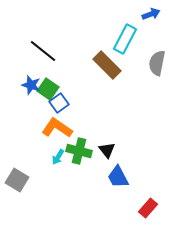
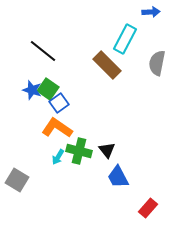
blue arrow: moved 2 px up; rotated 18 degrees clockwise
blue star: moved 1 px right, 5 px down
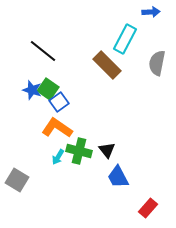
blue square: moved 1 px up
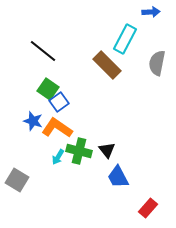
blue star: moved 1 px right, 31 px down
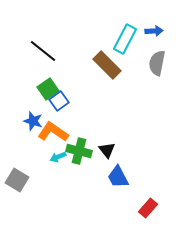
blue arrow: moved 3 px right, 19 px down
green square: rotated 20 degrees clockwise
blue square: moved 1 px up
orange L-shape: moved 4 px left, 4 px down
cyan arrow: rotated 35 degrees clockwise
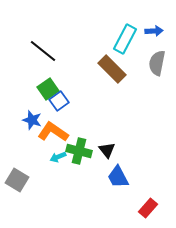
brown rectangle: moved 5 px right, 4 px down
blue star: moved 1 px left, 1 px up
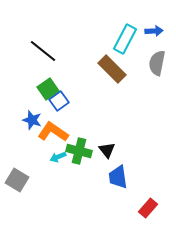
blue trapezoid: rotated 20 degrees clockwise
